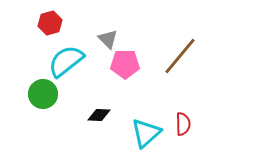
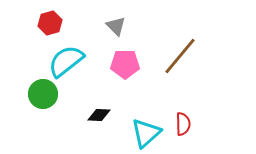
gray triangle: moved 8 px right, 13 px up
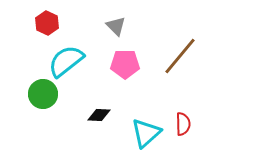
red hexagon: moved 3 px left; rotated 20 degrees counterclockwise
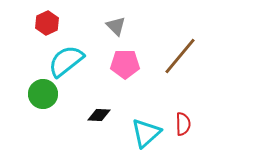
red hexagon: rotated 10 degrees clockwise
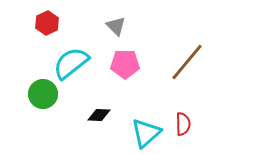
brown line: moved 7 px right, 6 px down
cyan semicircle: moved 5 px right, 2 px down
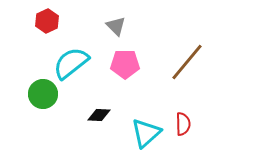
red hexagon: moved 2 px up
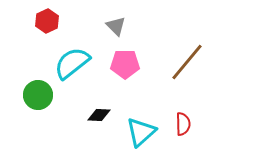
cyan semicircle: moved 1 px right
green circle: moved 5 px left, 1 px down
cyan triangle: moved 5 px left, 1 px up
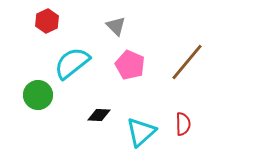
pink pentagon: moved 5 px right, 1 px down; rotated 24 degrees clockwise
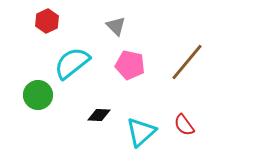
pink pentagon: rotated 12 degrees counterclockwise
red semicircle: moved 1 px right, 1 px down; rotated 145 degrees clockwise
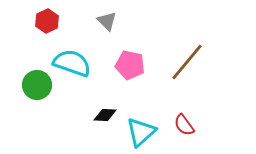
gray triangle: moved 9 px left, 5 px up
cyan semicircle: rotated 57 degrees clockwise
green circle: moved 1 px left, 10 px up
black diamond: moved 6 px right
